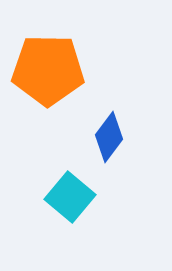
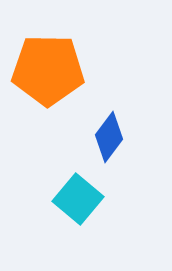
cyan square: moved 8 px right, 2 px down
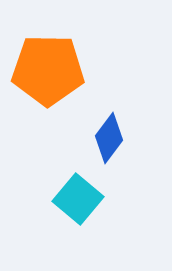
blue diamond: moved 1 px down
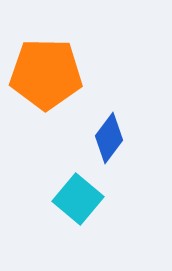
orange pentagon: moved 2 px left, 4 px down
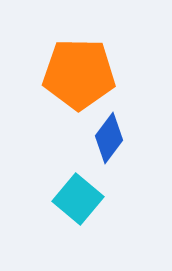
orange pentagon: moved 33 px right
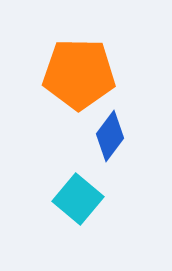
blue diamond: moved 1 px right, 2 px up
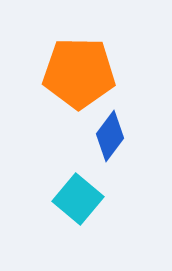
orange pentagon: moved 1 px up
